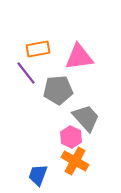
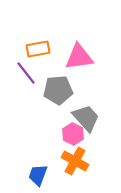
pink hexagon: moved 2 px right, 3 px up
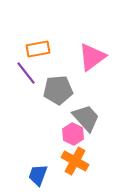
pink triangle: moved 13 px right; rotated 28 degrees counterclockwise
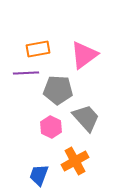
pink triangle: moved 8 px left, 2 px up
purple line: rotated 55 degrees counterclockwise
gray pentagon: rotated 8 degrees clockwise
pink hexagon: moved 22 px left, 7 px up
orange cross: rotated 32 degrees clockwise
blue trapezoid: moved 1 px right
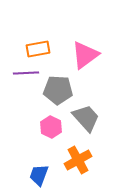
pink triangle: moved 1 px right
orange cross: moved 3 px right, 1 px up
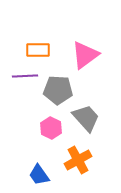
orange rectangle: moved 1 px down; rotated 10 degrees clockwise
purple line: moved 1 px left, 3 px down
pink hexagon: moved 1 px down
blue trapezoid: rotated 55 degrees counterclockwise
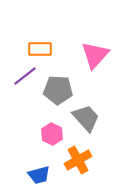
orange rectangle: moved 2 px right, 1 px up
pink triangle: moved 10 px right; rotated 12 degrees counterclockwise
purple line: rotated 35 degrees counterclockwise
pink hexagon: moved 1 px right, 6 px down
blue trapezoid: rotated 70 degrees counterclockwise
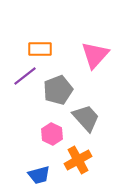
gray pentagon: rotated 24 degrees counterclockwise
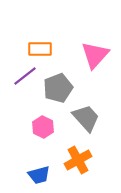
gray pentagon: moved 2 px up
pink hexagon: moved 9 px left, 7 px up
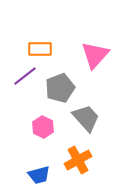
gray pentagon: moved 2 px right
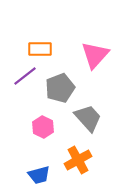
gray trapezoid: moved 2 px right
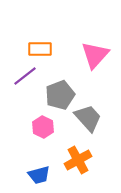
gray pentagon: moved 7 px down
